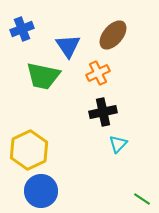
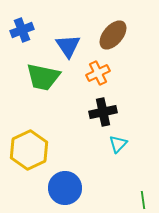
blue cross: moved 1 px down
green trapezoid: moved 1 px down
blue circle: moved 24 px right, 3 px up
green line: moved 1 px right, 1 px down; rotated 48 degrees clockwise
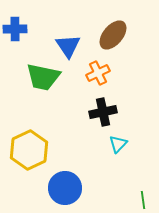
blue cross: moved 7 px left, 1 px up; rotated 20 degrees clockwise
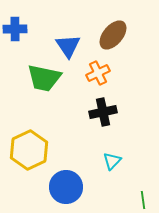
green trapezoid: moved 1 px right, 1 px down
cyan triangle: moved 6 px left, 17 px down
blue circle: moved 1 px right, 1 px up
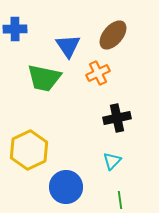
black cross: moved 14 px right, 6 px down
green line: moved 23 px left
